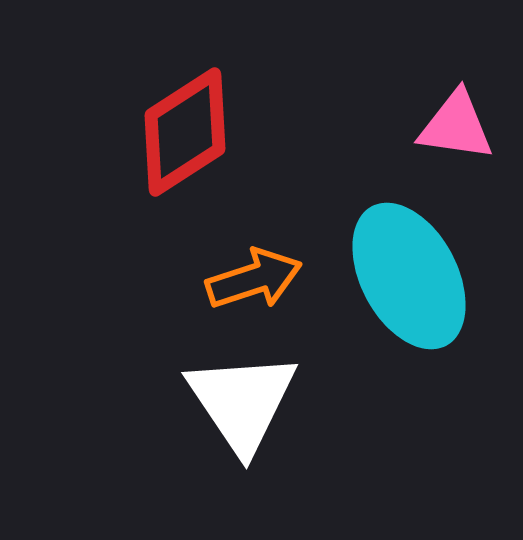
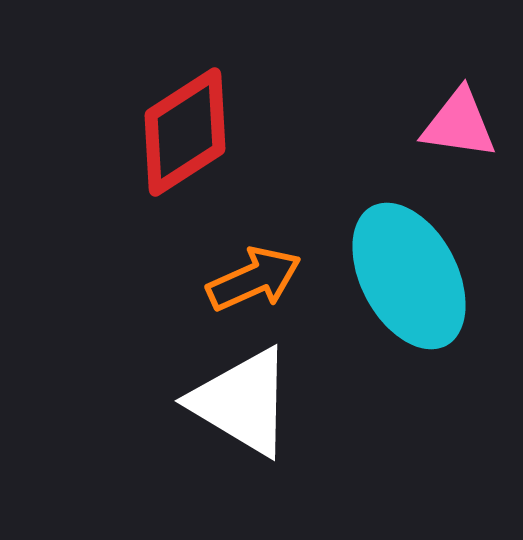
pink triangle: moved 3 px right, 2 px up
orange arrow: rotated 6 degrees counterclockwise
white triangle: rotated 25 degrees counterclockwise
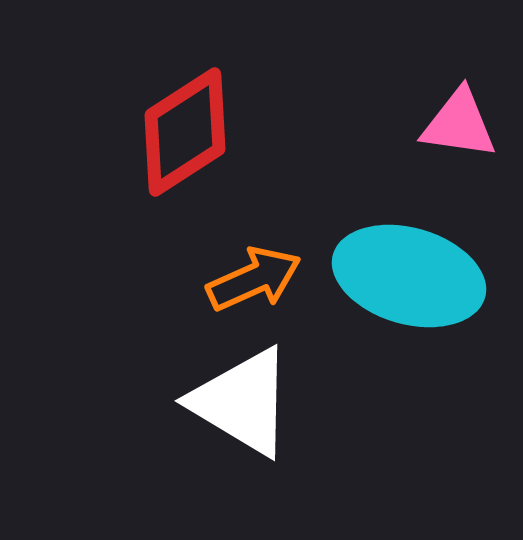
cyan ellipse: rotated 46 degrees counterclockwise
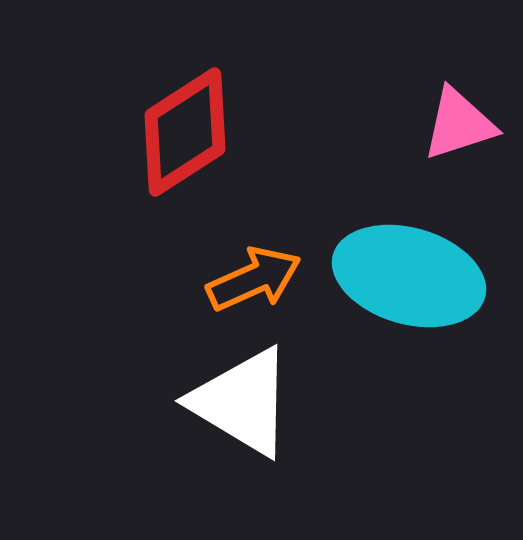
pink triangle: rotated 26 degrees counterclockwise
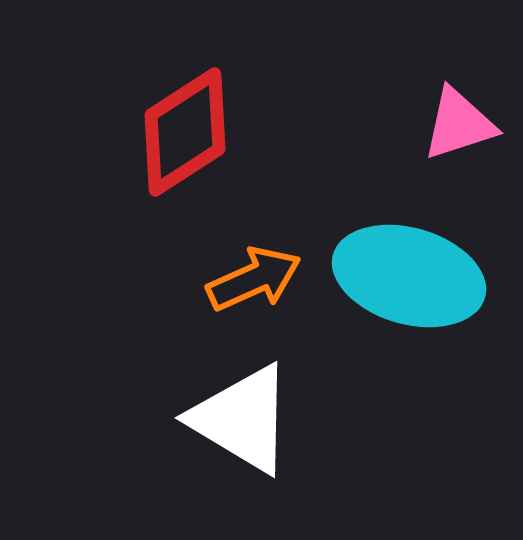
white triangle: moved 17 px down
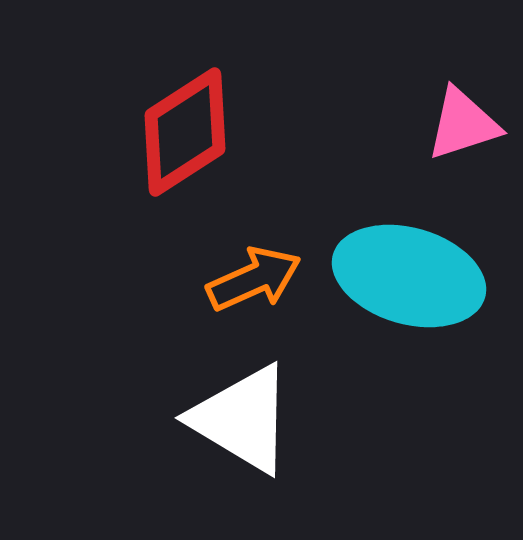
pink triangle: moved 4 px right
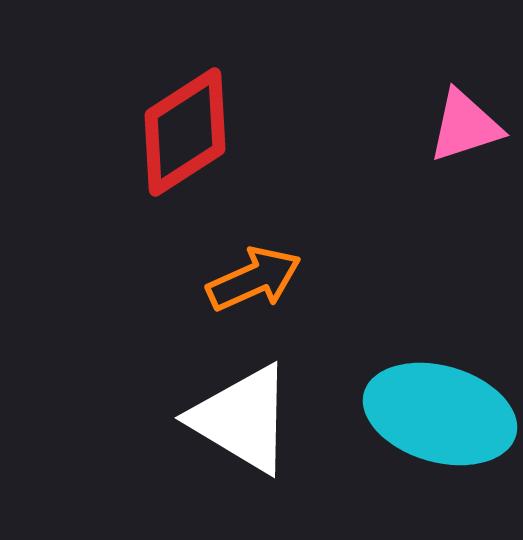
pink triangle: moved 2 px right, 2 px down
cyan ellipse: moved 31 px right, 138 px down
